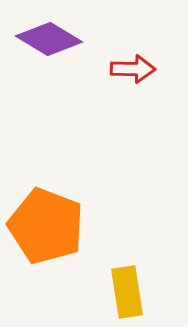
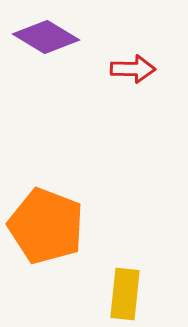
purple diamond: moved 3 px left, 2 px up
yellow rectangle: moved 2 px left, 2 px down; rotated 15 degrees clockwise
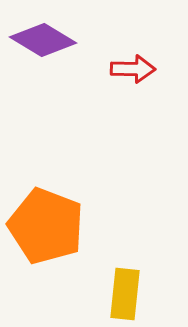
purple diamond: moved 3 px left, 3 px down
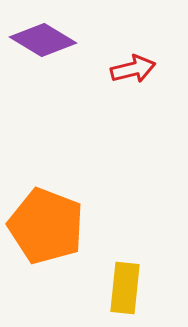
red arrow: rotated 15 degrees counterclockwise
yellow rectangle: moved 6 px up
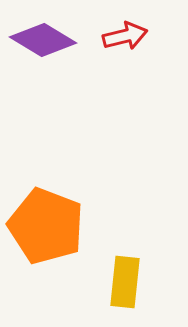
red arrow: moved 8 px left, 33 px up
yellow rectangle: moved 6 px up
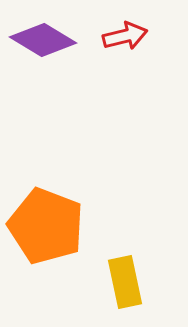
yellow rectangle: rotated 18 degrees counterclockwise
